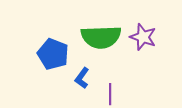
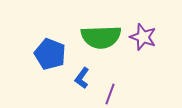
blue pentagon: moved 3 px left
purple line: rotated 20 degrees clockwise
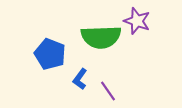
purple star: moved 6 px left, 16 px up
blue L-shape: moved 2 px left, 1 px down
purple line: moved 2 px left, 3 px up; rotated 55 degrees counterclockwise
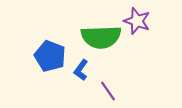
blue pentagon: moved 2 px down
blue L-shape: moved 1 px right, 9 px up
